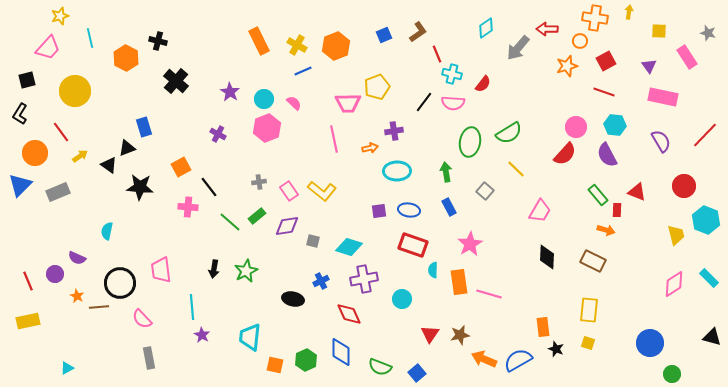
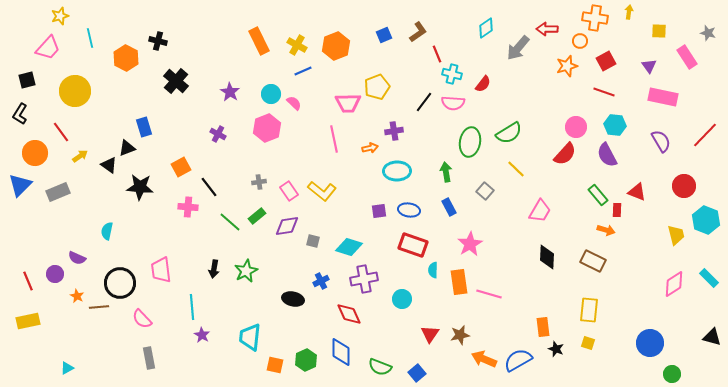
cyan circle at (264, 99): moved 7 px right, 5 px up
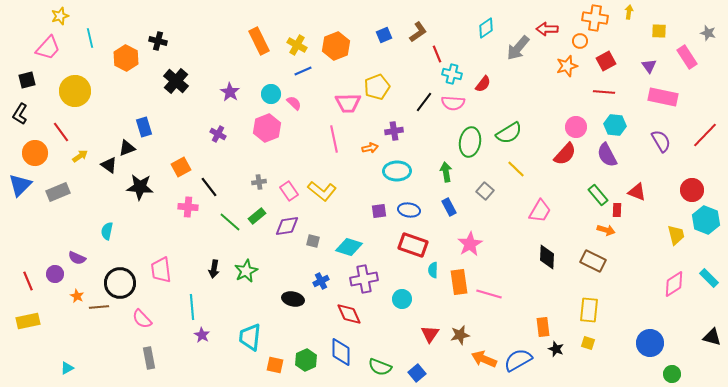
red line at (604, 92): rotated 15 degrees counterclockwise
red circle at (684, 186): moved 8 px right, 4 px down
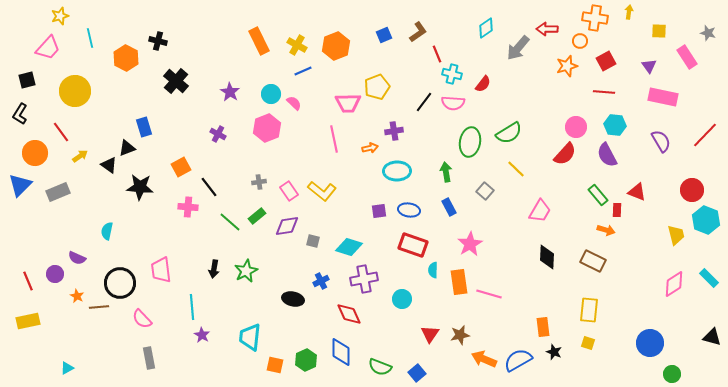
black star at (556, 349): moved 2 px left, 3 px down
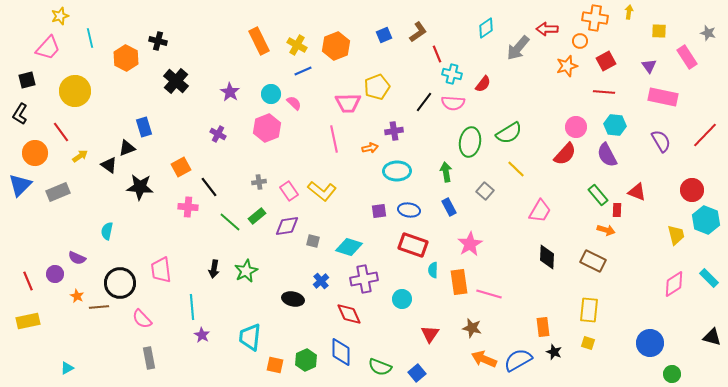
blue cross at (321, 281): rotated 14 degrees counterclockwise
brown star at (460, 335): moved 12 px right, 7 px up; rotated 24 degrees clockwise
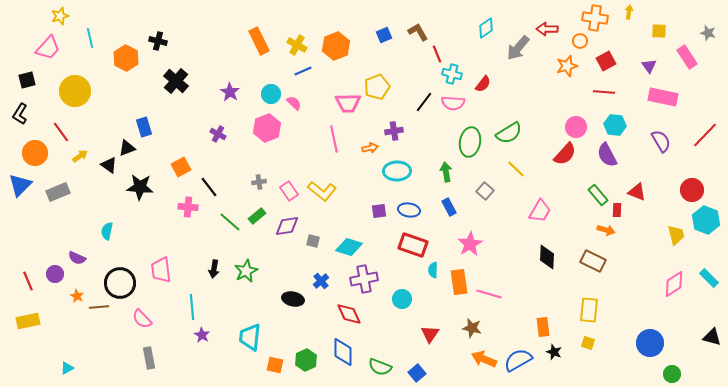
brown L-shape at (418, 32): rotated 85 degrees counterclockwise
blue diamond at (341, 352): moved 2 px right
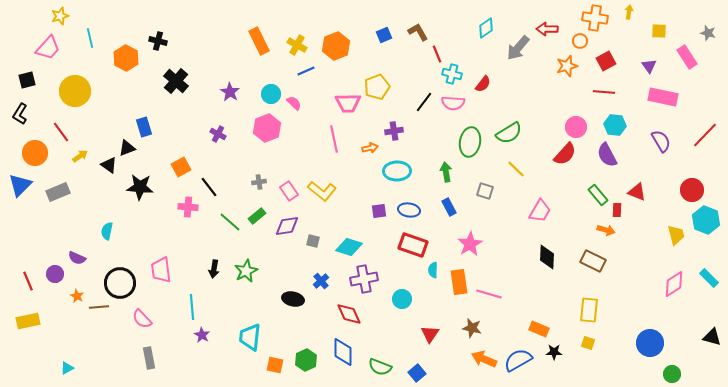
blue line at (303, 71): moved 3 px right
gray square at (485, 191): rotated 24 degrees counterclockwise
orange rectangle at (543, 327): moved 4 px left, 2 px down; rotated 60 degrees counterclockwise
black star at (554, 352): rotated 21 degrees counterclockwise
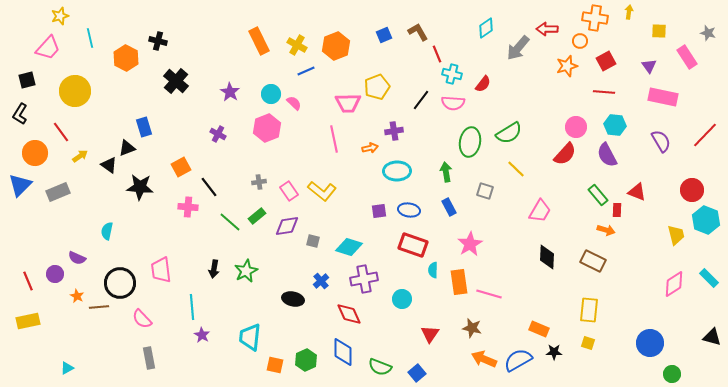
black line at (424, 102): moved 3 px left, 2 px up
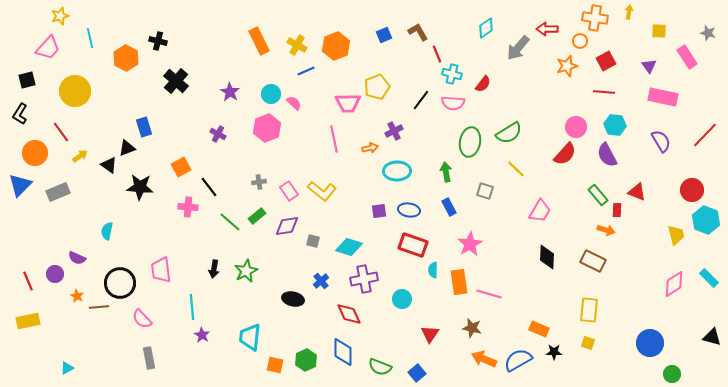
purple cross at (394, 131): rotated 18 degrees counterclockwise
